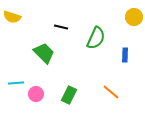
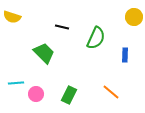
black line: moved 1 px right
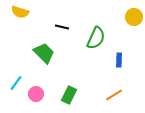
yellow semicircle: moved 8 px right, 5 px up
blue rectangle: moved 6 px left, 5 px down
cyan line: rotated 49 degrees counterclockwise
orange line: moved 3 px right, 3 px down; rotated 72 degrees counterclockwise
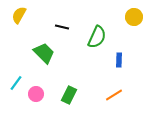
yellow semicircle: moved 1 px left, 3 px down; rotated 102 degrees clockwise
green semicircle: moved 1 px right, 1 px up
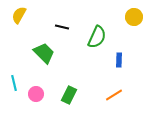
cyan line: moved 2 px left; rotated 49 degrees counterclockwise
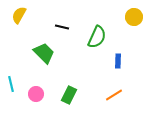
blue rectangle: moved 1 px left, 1 px down
cyan line: moved 3 px left, 1 px down
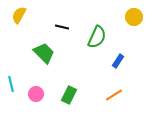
blue rectangle: rotated 32 degrees clockwise
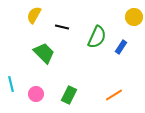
yellow semicircle: moved 15 px right
blue rectangle: moved 3 px right, 14 px up
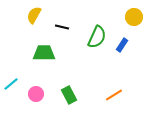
blue rectangle: moved 1 px right, 2 px up
green trapezoid: rotated 45 degrees counterclockwise
cyan line: rotated 63 degrees clockwise
green rectangle: rotated 54 degrees counterclockwise
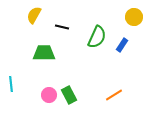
cyan line: rotated 56 degrees counterclockwise
pink circle: moved 13 px right, 1 px down
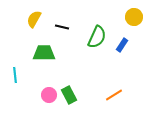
yellow semicircle: moved 4 px down
cyan line: moved 4 px right, 9 px up
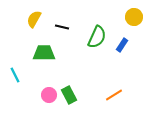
cyan line: rotated 21 degrees counterclockwise
